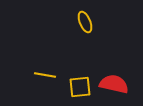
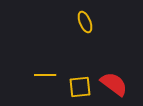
yellow line: rotated 10 degrees counterclockwise
red semicircle: rotated 24 degrees clockwise
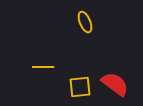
yellow line: moved 2 px left, 8 px up
red semicircle: moved 1 px right
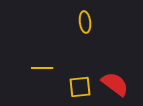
yellow ellipse: rotated 15 degrees clockwise
yellow line: moved 1 px left, 1 px down
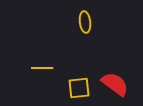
yellow square: moved 1 px left, 1 px down
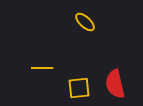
yellow ellipse: rotated 40 degrees counterclockwise
red semicircle: rotated 140 degrees counterclockwise
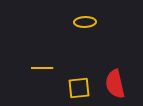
yellow ellipse: rotated 45 degrees counterclockwise
